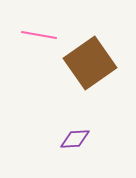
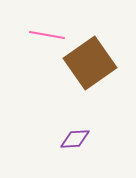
pink line: moved 8 px right
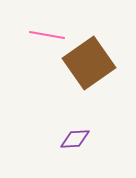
brown square: moved 1 px left
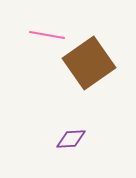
purple diamond: moved 4 px left
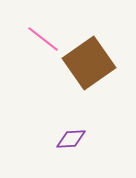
pink line: moved 4 px left, 4 px down; rotated 28 degrees clockwise
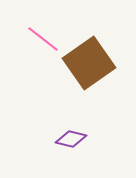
purple diamond: rotated 16 degrees clockwise
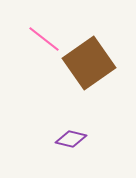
pink line: moved 1 px right
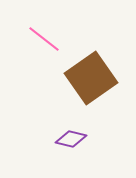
brown square: moved 2 px right, 15 px down
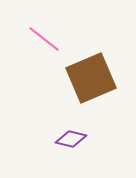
brown square: rotated 12 degrees clockwise
